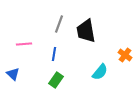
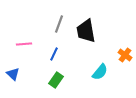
blue line: rotated 16 degrees clockwise
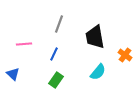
black trapezoid: moved 9 px right, 6 px down
cyan semicircle: moved 2 px left
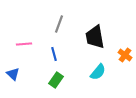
blue line: rotated 40 degrees counterclockwise
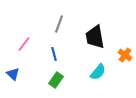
pink line: rotated 49 degrees counterclockwise
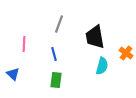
pink line: rotated 35 degrees counterclockwise
orange cross: moved 1 px right, 2 px up
cyan semicircle: moved 4 px right, 6 px up; rotated 24 degrees counterclockwise
green rectangle: rotated 28 degrees counterclockwise
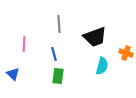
gray line: rotated 24 degrees counterclockwise
black trapezoid: rotated 100 degrees counterclockwise
orange cross: rotated 16 degrees counterclockwise
green rectangle: moved 2 px right, 4 px up
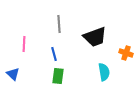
cyan semicircle: moved 2 px right, 6 px down; rotated 24 degrees counterclockwise
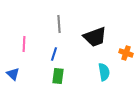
blue line: rotated 32 degrees clockwise
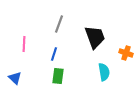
gray line: rotated 24 degrees clockwise
black trapezoid: rotated 90 degrees counterclockwise
blue triangle: moved 2 px right, 4 px down
